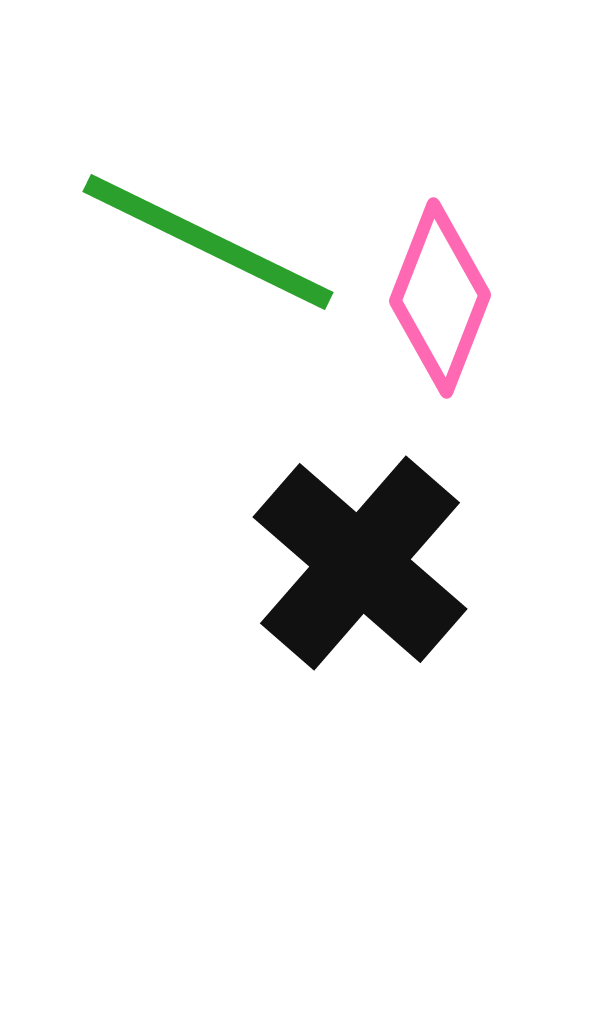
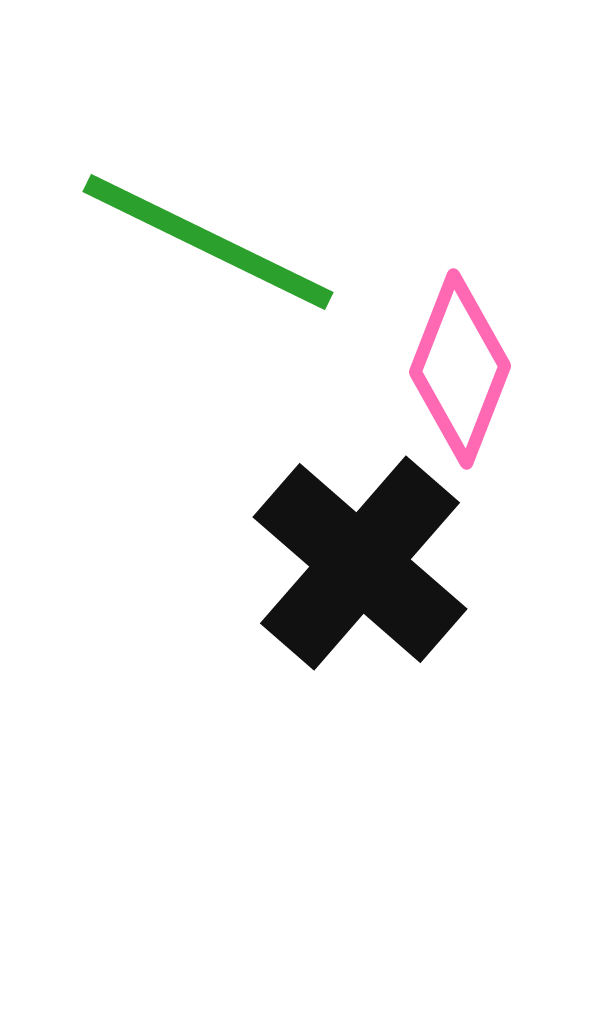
pink diamond: moved 20 px right, 71 px down
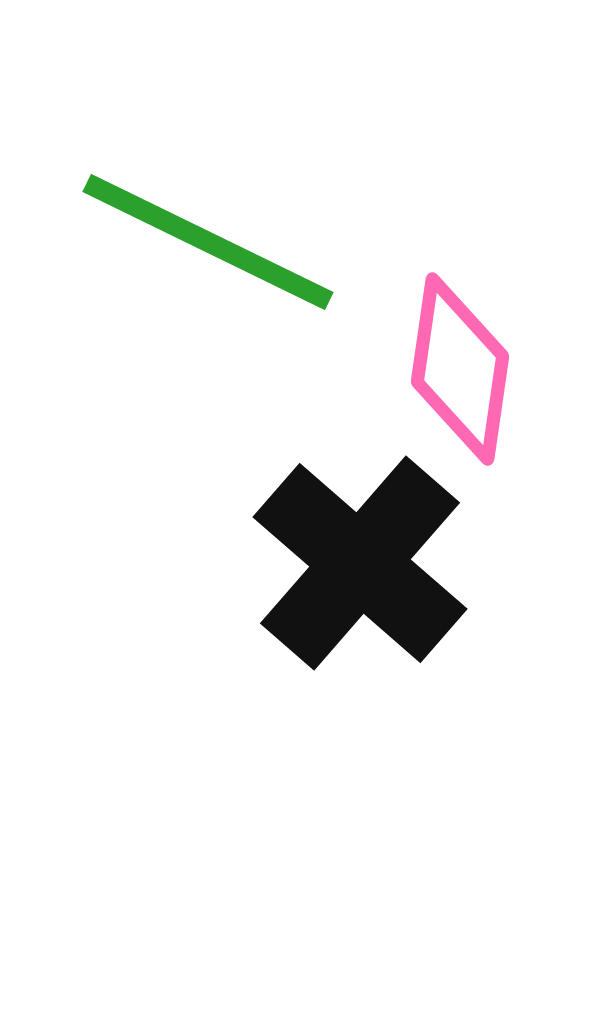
pink diamond: rotated 13 degrees counterclockwise
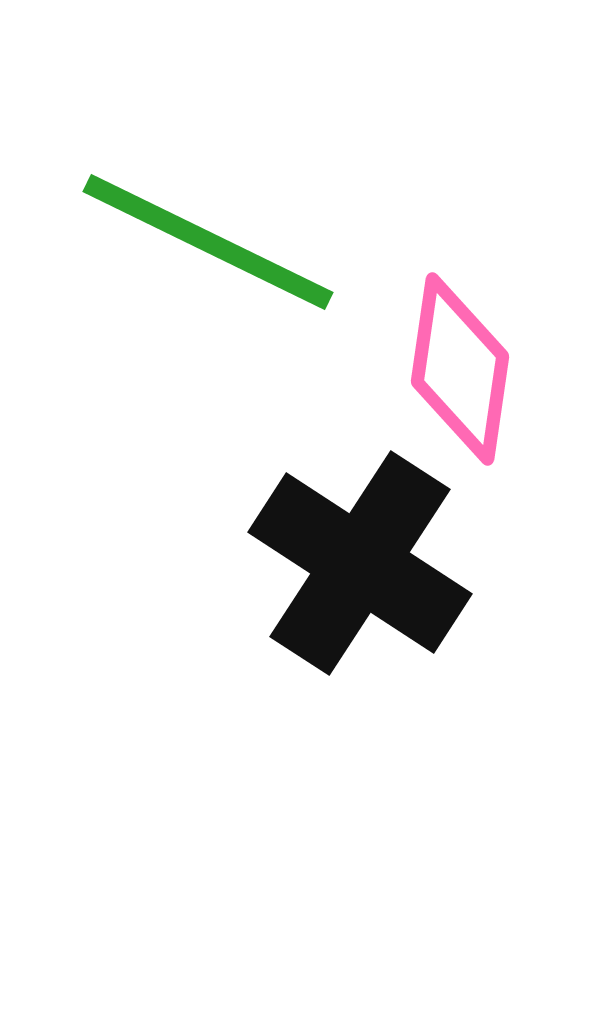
black cross: rotated 8 degrees counterclockwise
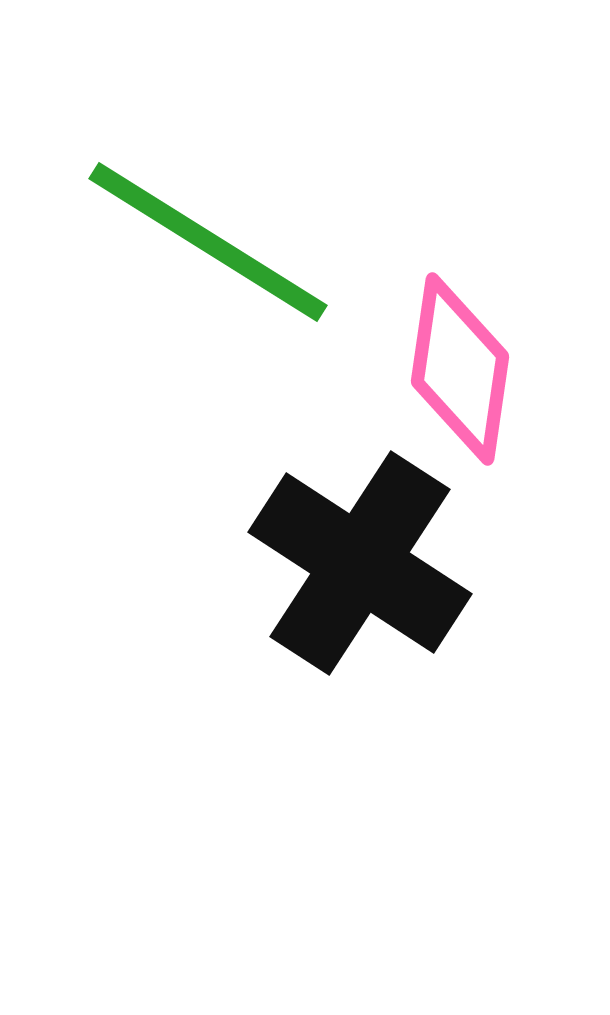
green line: rotated 6 degrees clockwise
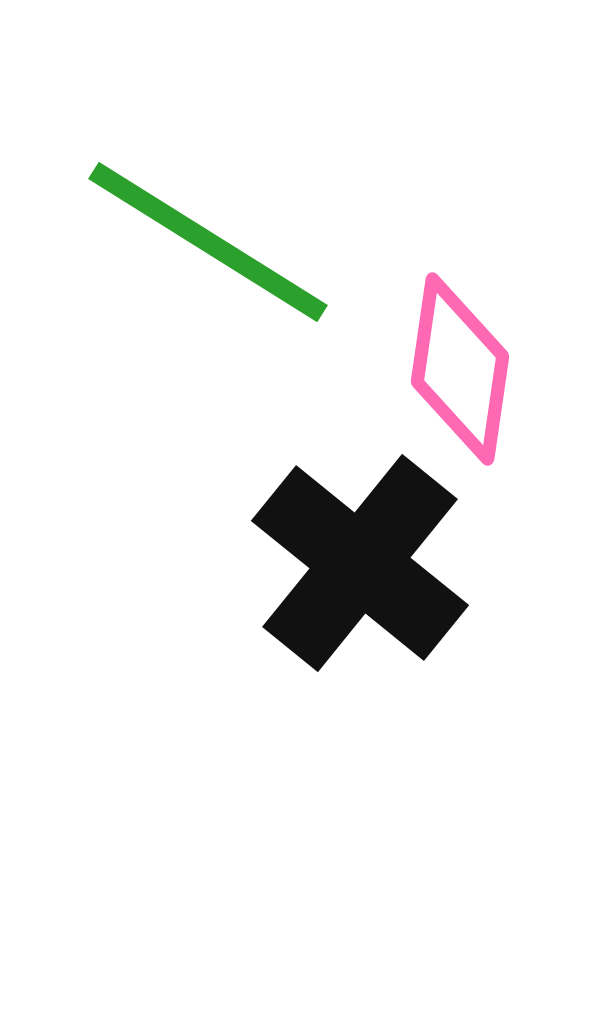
black cross: rotated 6 degrees clockwise
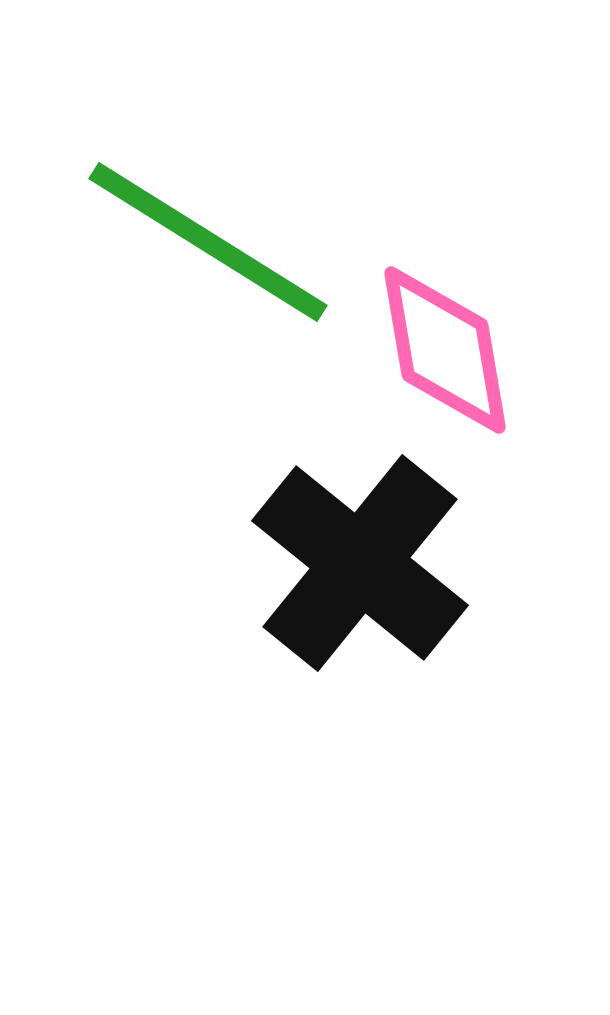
pink diamond: moved 15 px left, 19 px up; rotated 18 degrees counterclockwise
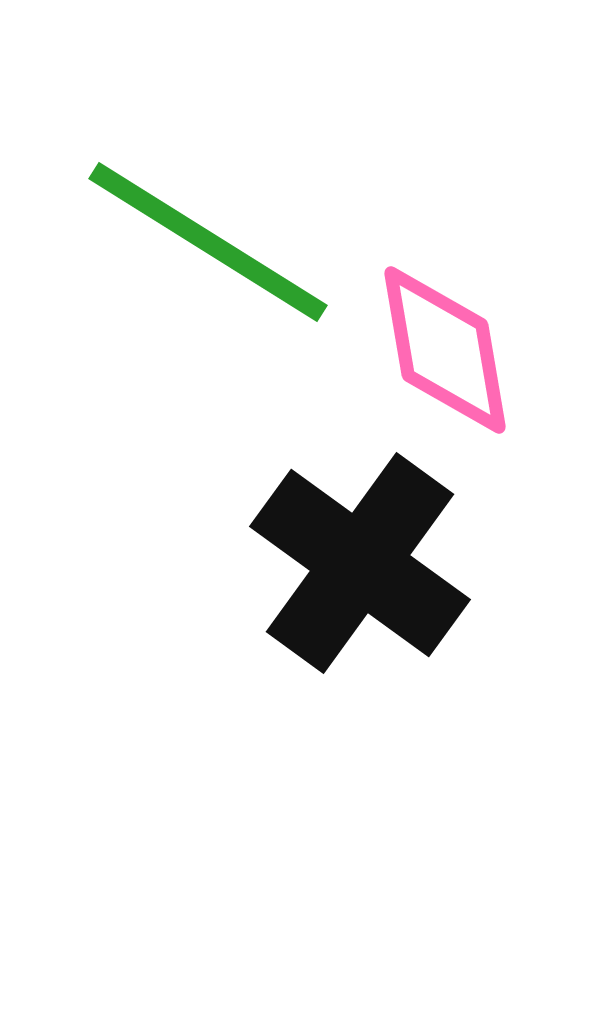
black cross: rotated 3 degrees counterclockwise
